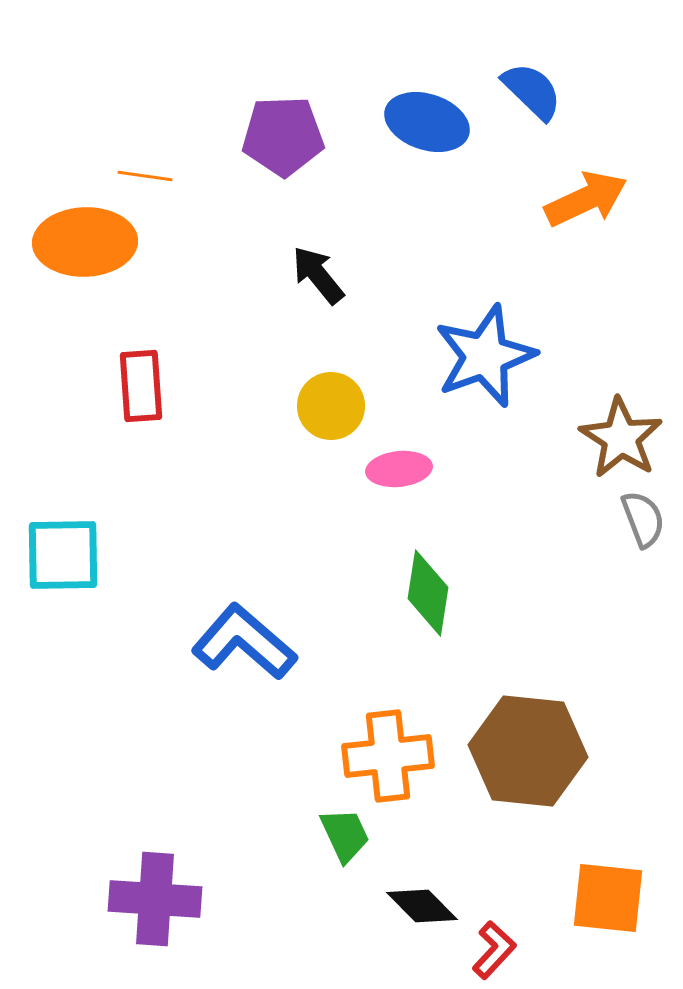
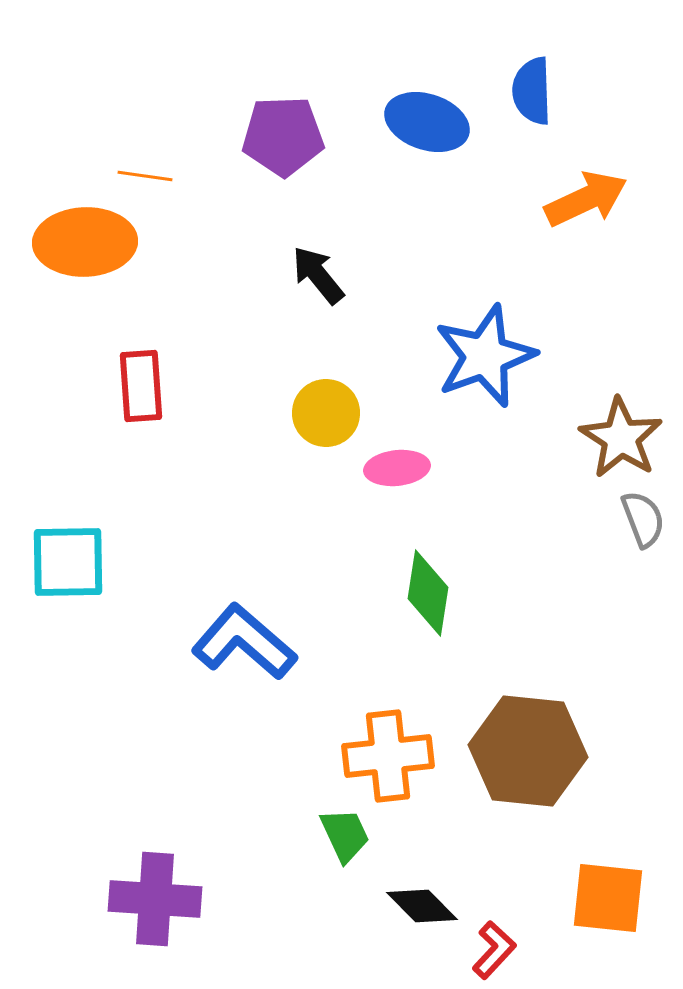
blue semicircle: rotated 136 degrees counterclockwise
yellow circle: moved 5 px left, 7 px down
pink ellipse: moved 2 px left, 1 px up
cyan square: moved 5 px right, 7 px down
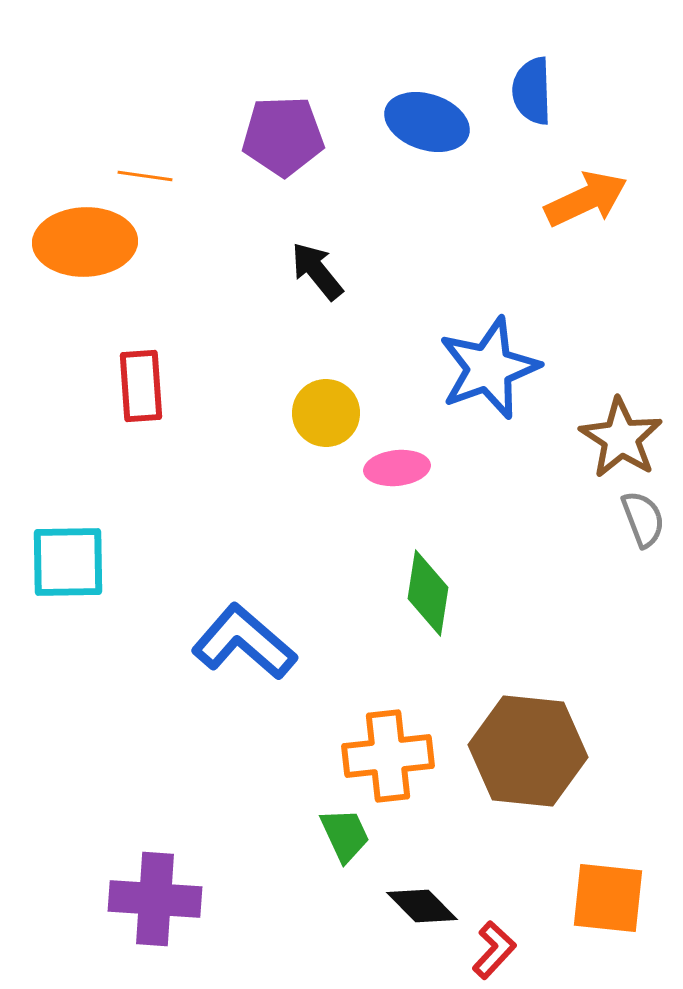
black arrow: moved 1 px left, 4 px up
blue star: moved 4 px right, 12 px down
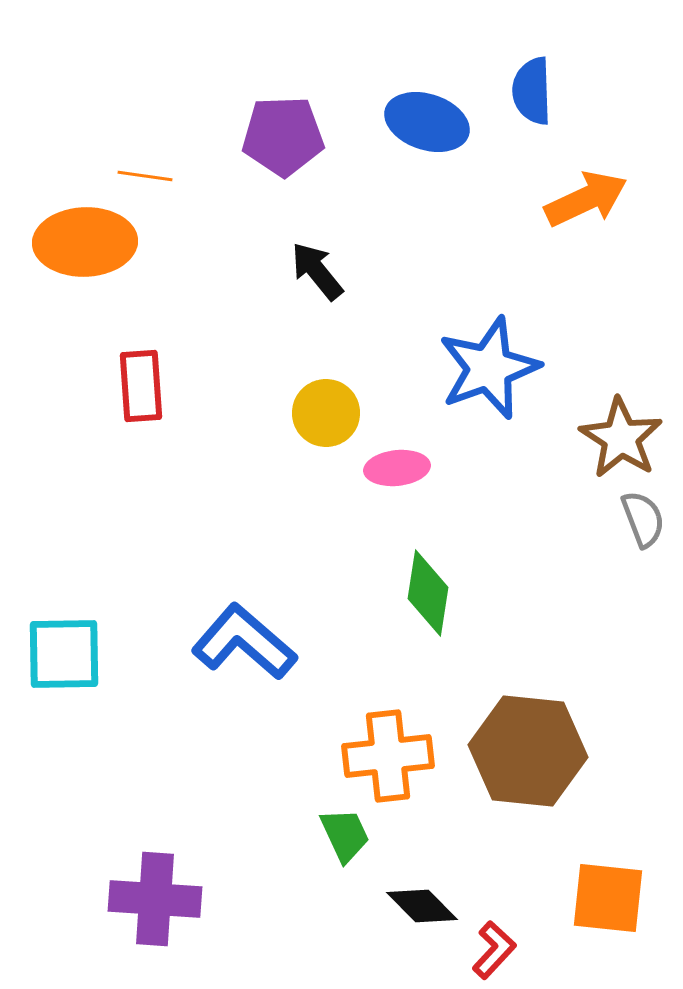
cyan square: moved 4 px left, 92 px down
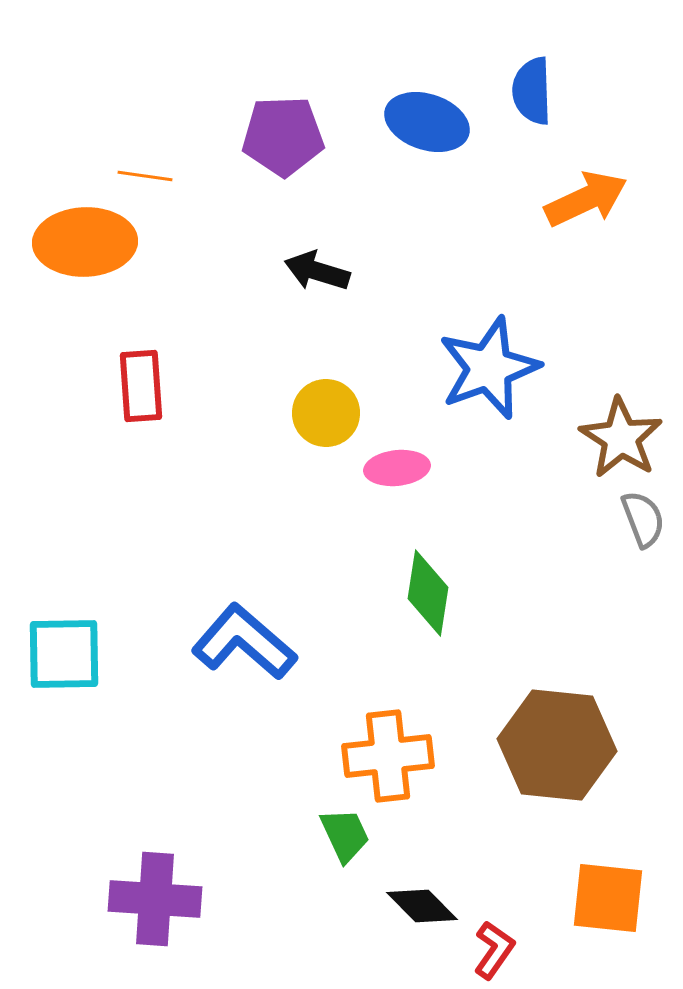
black arrow: rotated 34 degrees counterclockwise
brown hexagon: moved 29 px right, 6 px up
red L-shape: rotated 8 degrees counterclockwise
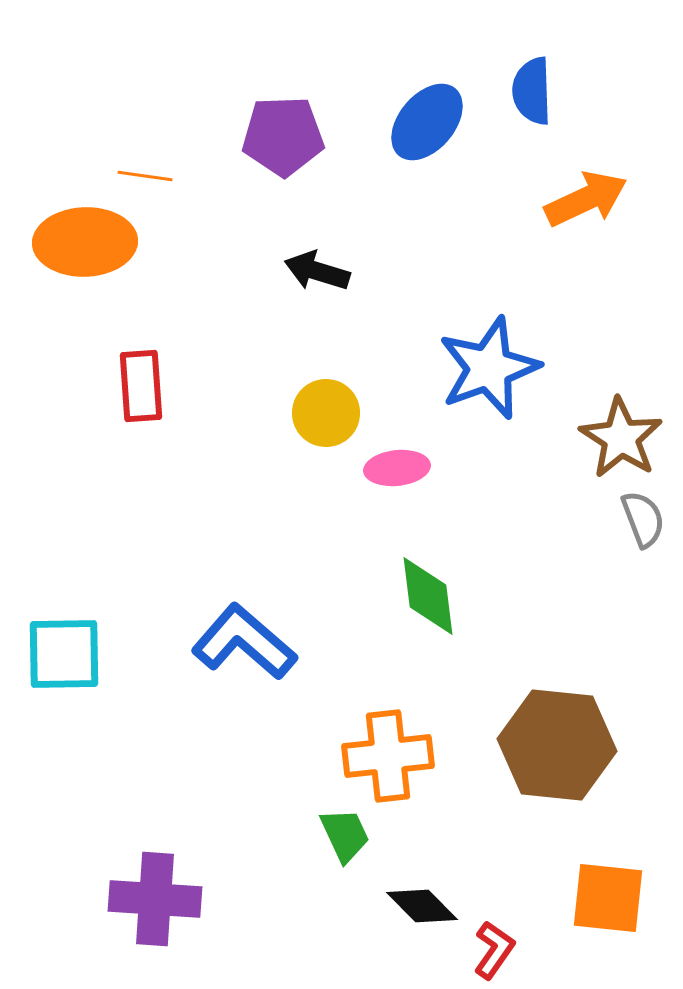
blue ellipse: rotated 68 degrees counterclockwise
green diamond: moved 3 px down; rotated 16 degrees counterclockwise
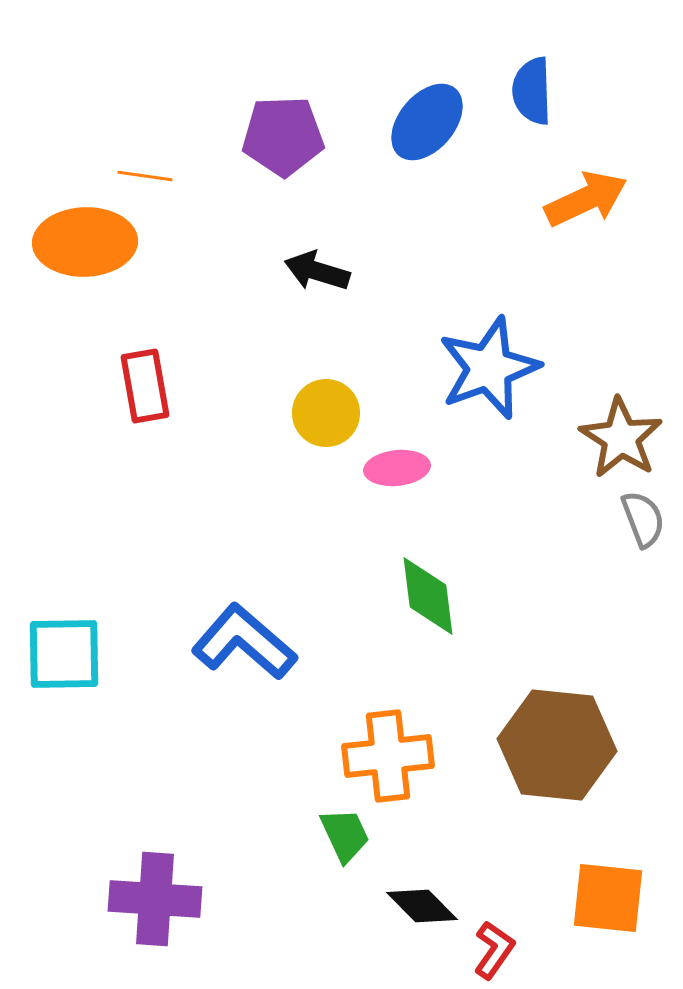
red rectangle: moved 4 px right; rotated 6 degrees counterclockwise
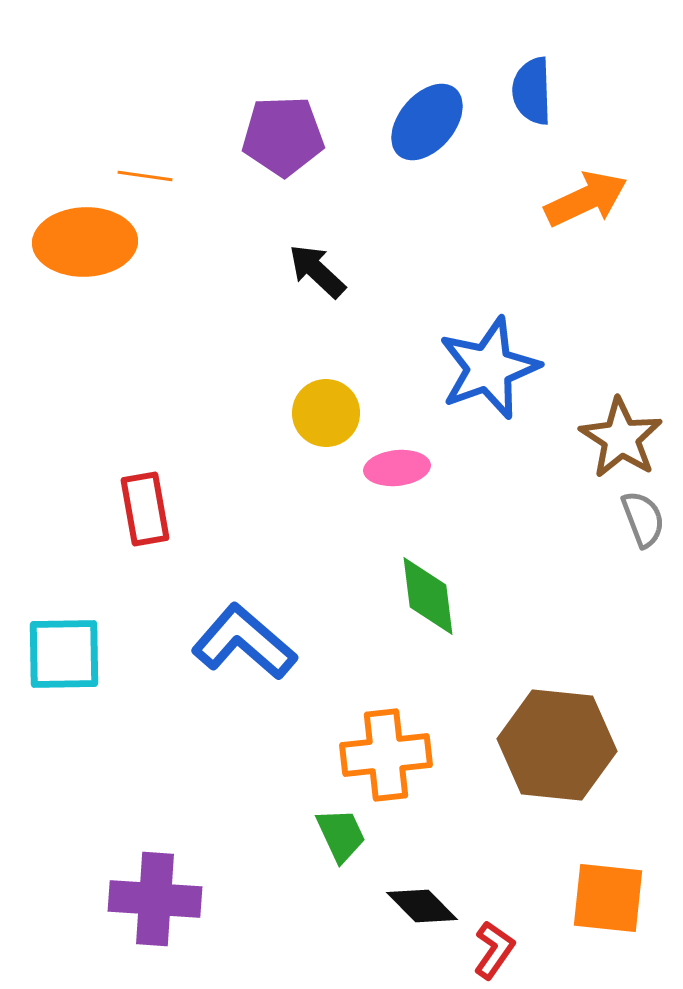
black arrow: rotated 26 degrees clockwise
red rectangle: moved 123 px down
orange cross: moved 2 px left, 1 px up
green trapezoid: moved 4 px left
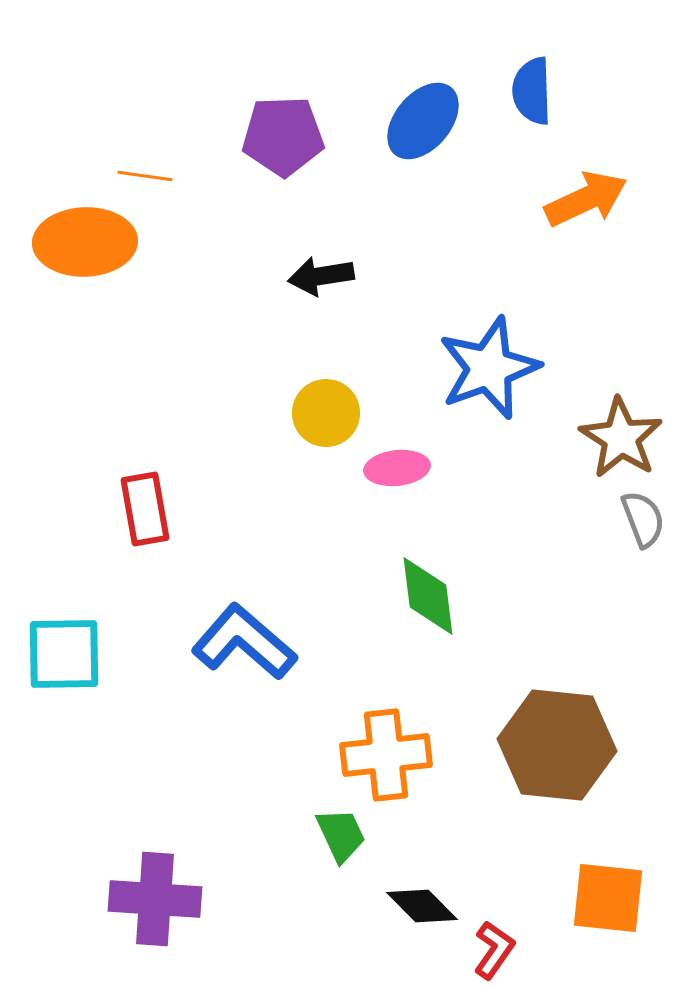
blue ellipse: moved 4 px left, 1 px up
black arrow: moved 4 px right, 5 px down; rotated 52 degrees counterclockwise
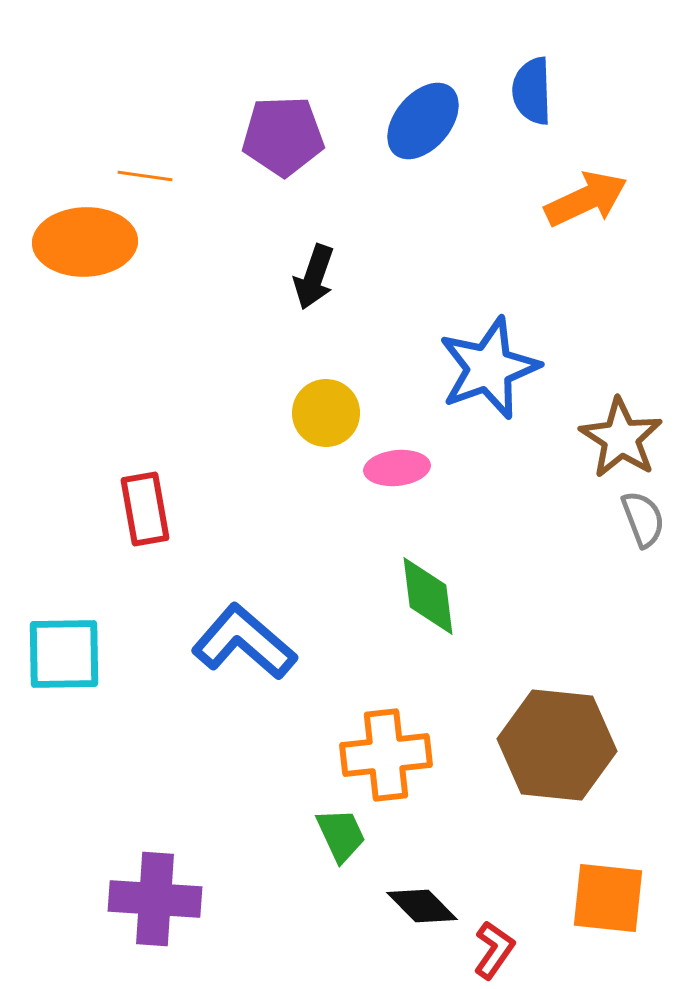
black arrow: moved 7 px left, 1 px down; rotated 62 degrees counterclockwise
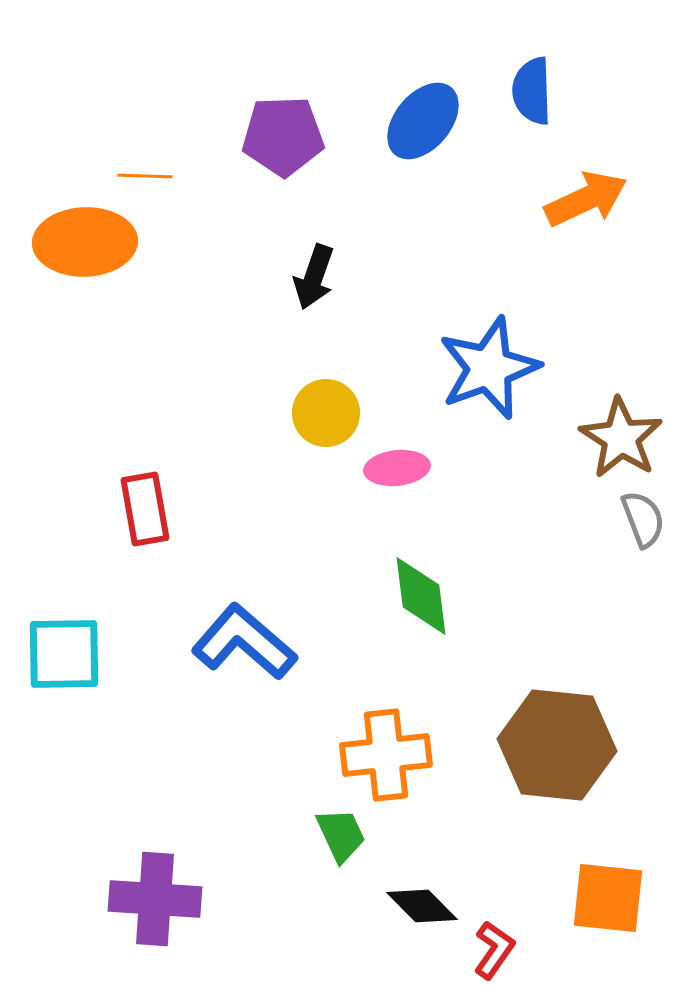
orange line: rotated 6 degrees counterclockwise
green diamond: moved 7 px left
